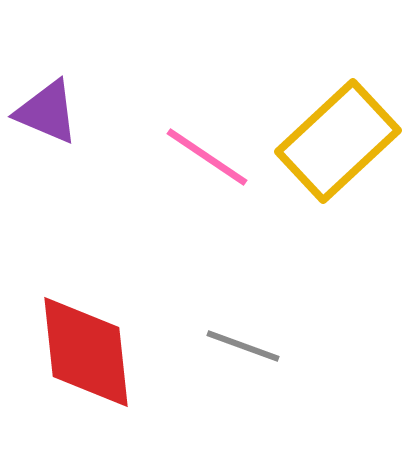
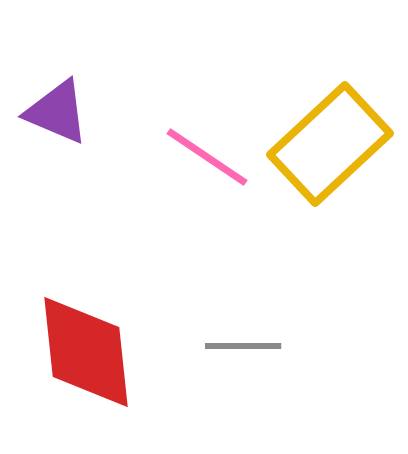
purple triangle: moved 10 px right
yellow rectangle: moved 8 px left, 3 px down
gray line: rotated 20 degrees counterclockwise
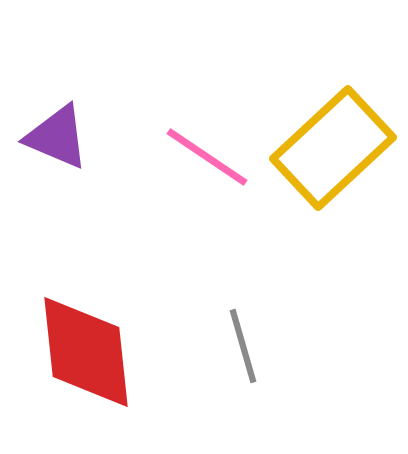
purple triangle: moved 25 px down
yellow rectangle: moved 3 px right, 4 px down
gray line: rotated 74 degrees clockwise
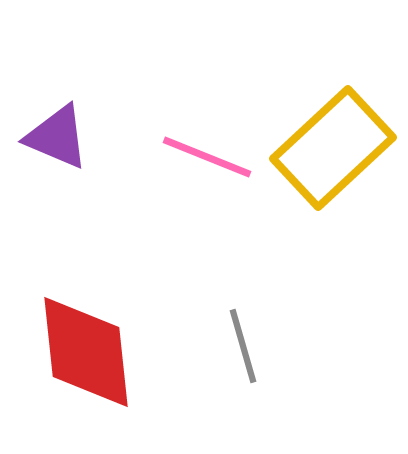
pink line: rotated 12 degrees counterclockwise
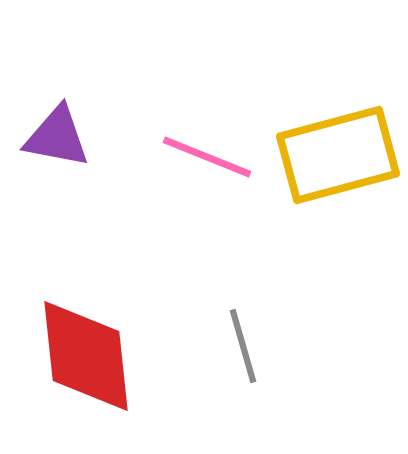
purple triangle: rotated 12 degrees counterclockwise
yellow rectangle: moved 5 px right, 7 px down; rotated 28 degrees clockwise
red diamond: moved 4 px down
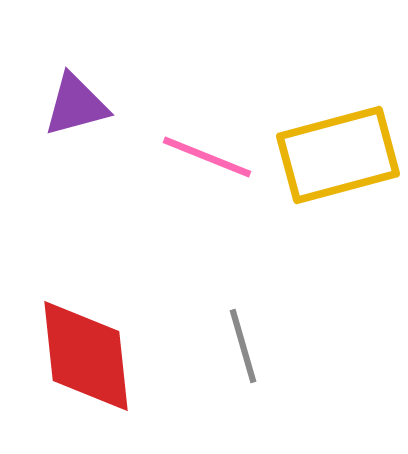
purple triangle: moved 19 px right, 32 px up; rotated 26 degrees counterclockwise
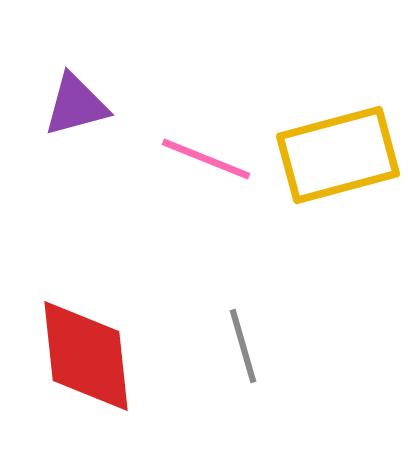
pink line: moved 1 px left, 2 px down
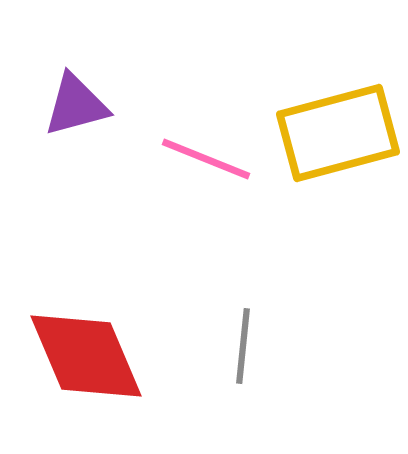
yellow rectangle: moved 22 px up
gray line: rotated 22 degrees clockwise
red diamond: rotated 17 degrees counterclockwise
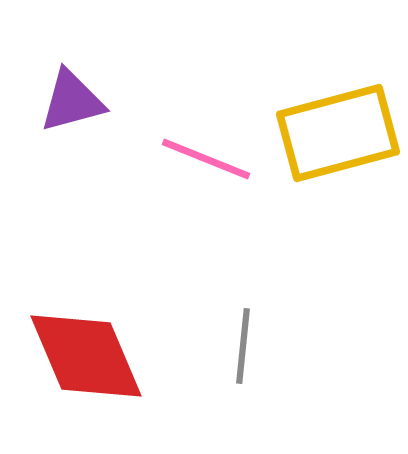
purple triangle: moved 4 px left, 4 px up
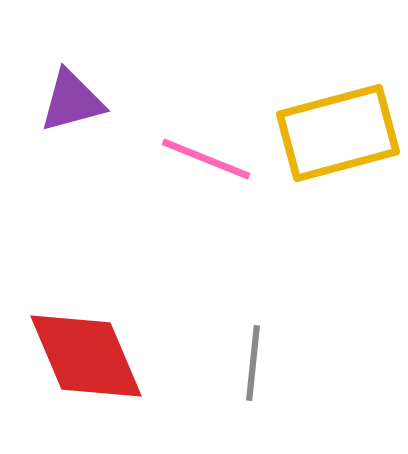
gray line: moved 10 px right, 17 px down
